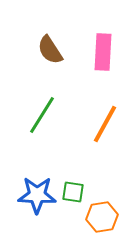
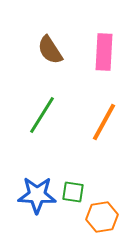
pink rectangle: moved 1 px right
orange line: moved 1 px left, 2 px up
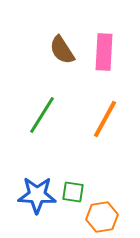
brown semicircle: moved 12 px right
orange line: moved 1 px right, 3 px up
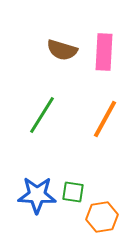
brown semicircle: rotated 40 degrees counterclockwise
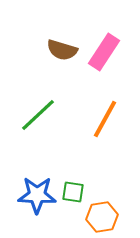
pink rectangle: rotated 30 degrees clockwise
green line: moved 4 px left; rotated 15 degrees clockwise
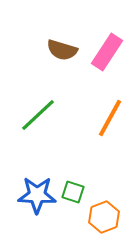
pink rectangle: moved 3 px right
orange line: moved 5 px right, 1 px up
green square: rotated 10 degrees clockwise
orange hexagon: moved 2 px right; rotated 12 degrees counterclockwise
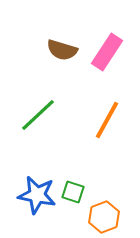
orange line: moved 3 px left, 2 px down
blue star: rotated 9 degrees clockwise
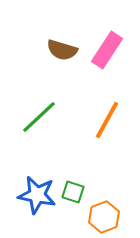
pink rectangle: moved 2 px up
green line: moved 1 px right, 2 px down
